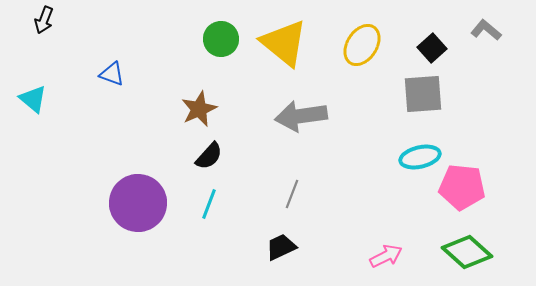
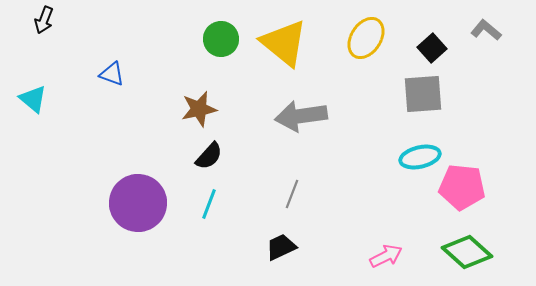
yellow ellipse: moved 4 px right, 7 px up
brown star: rotated 12 degrees clockwise
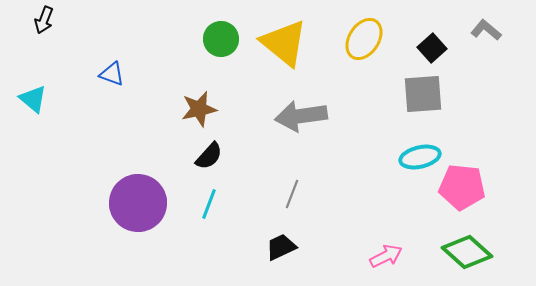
yellow ellipse: moved 2 px left, 1 px down
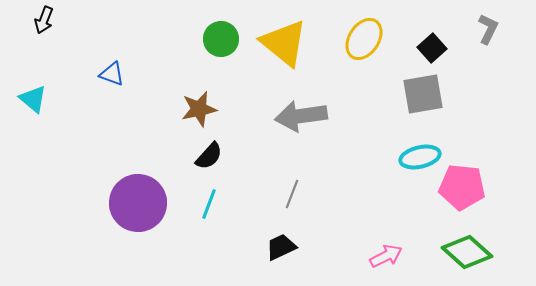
gray L-shape: moved 2 px right, 1 px up; rotated 76 degrees clockwise
gray square: rotated 6 degrees counterclockwise
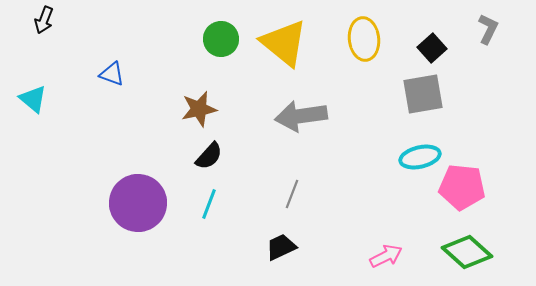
yellow ellipse: rotated 39 degrees counterclockwise
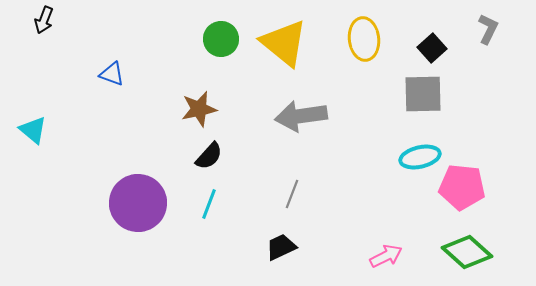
gray square: rotated 9 degrees clockwise
cyan triangle: moved 31 px down
